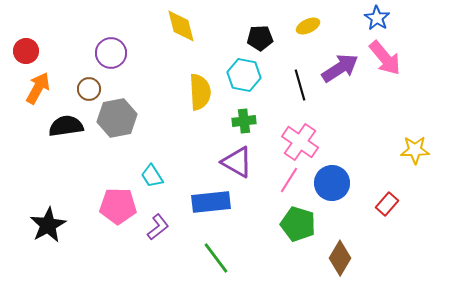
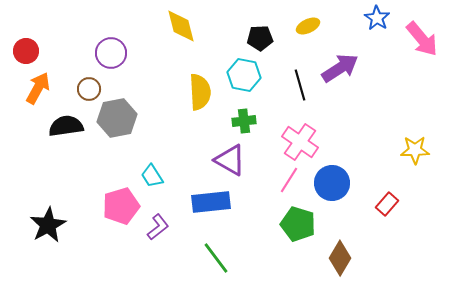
pink arrow: moved 37 px right, 19 px up
purple triangle: moved 7 px left, 2 px up
pink pentagon: moved 3 px right; rotated 18 degrees counterclockwise
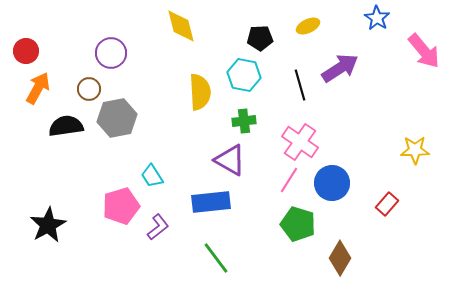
pink arrow: moved 2 px right, 12 px down
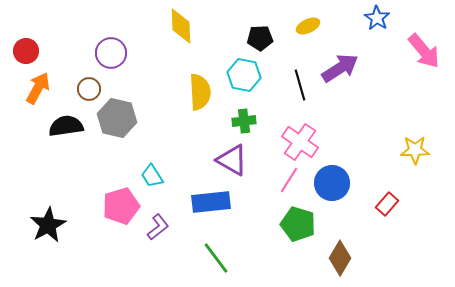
yellow diamond: rotated 12 degrees clockwise
gray hexagon: rotated 24 degrees clockwise
purple triangle: moved 2 px right
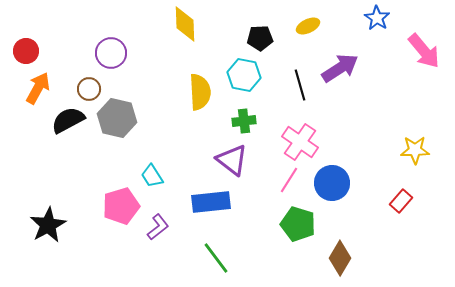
yellow diamond: moved 4 px right, 2 px up
black semicircle: moved 2 px right, 6 px up; rotated 20 degrees counterclockwise
purple triangle: rotated 8 degrees clockwise
red rectangle: moved 14 px right, 3 px up
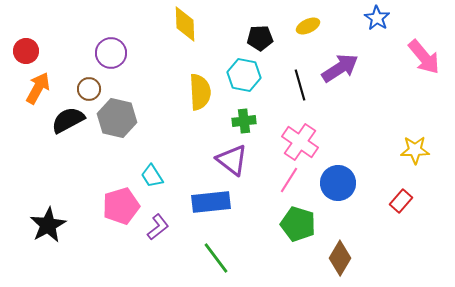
pink arrow: moved 6 px down
blue circle: moved 6 px right
